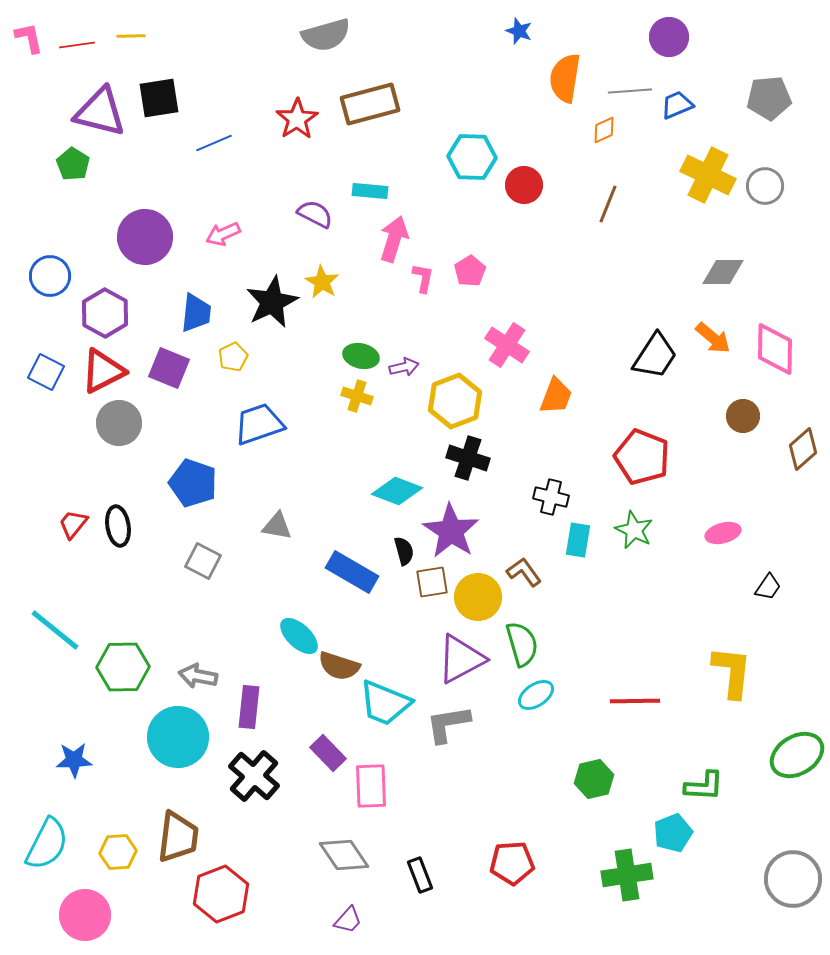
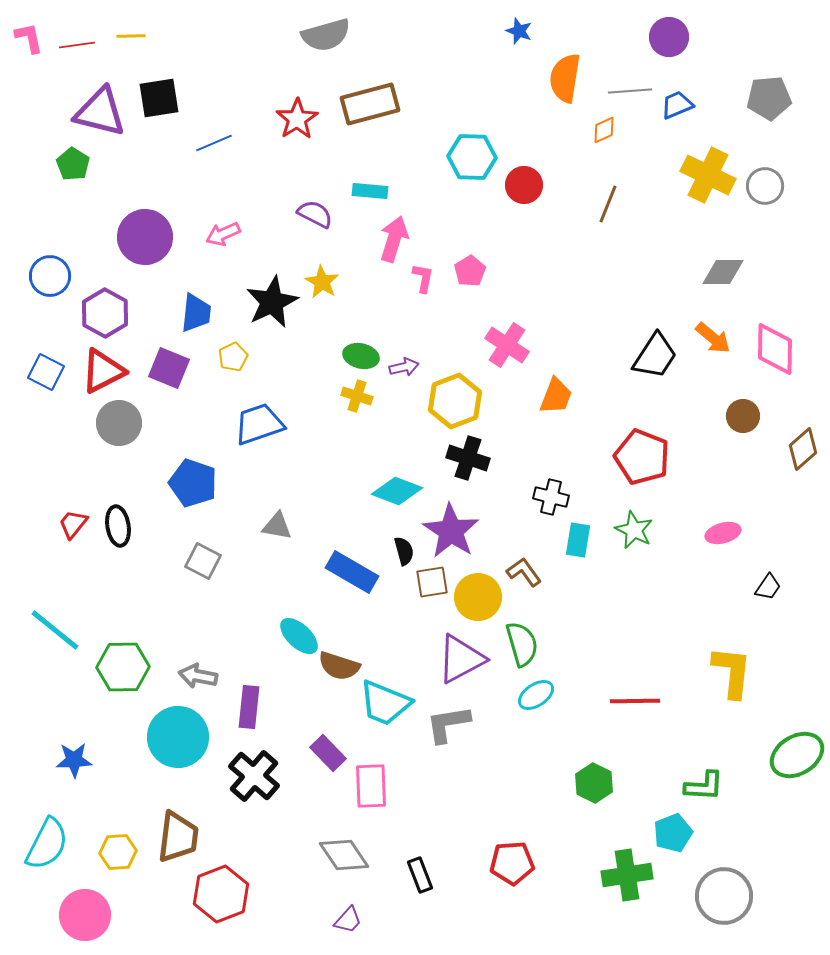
green hexagon at (594, 779): moved 4 px down; rotated 21 degrees counterclockwise
gray circle at (793, 879): moved 69 px left, 17 px down
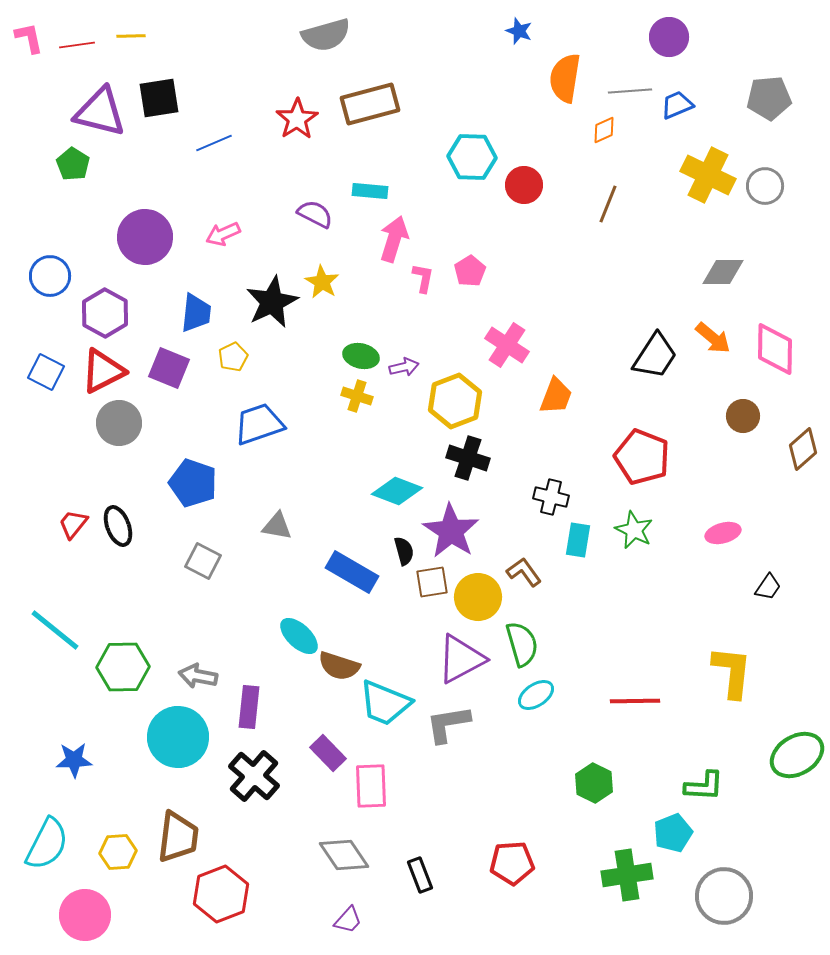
black ellipse at (118, 526): rotated 12 degrees counterclockwise
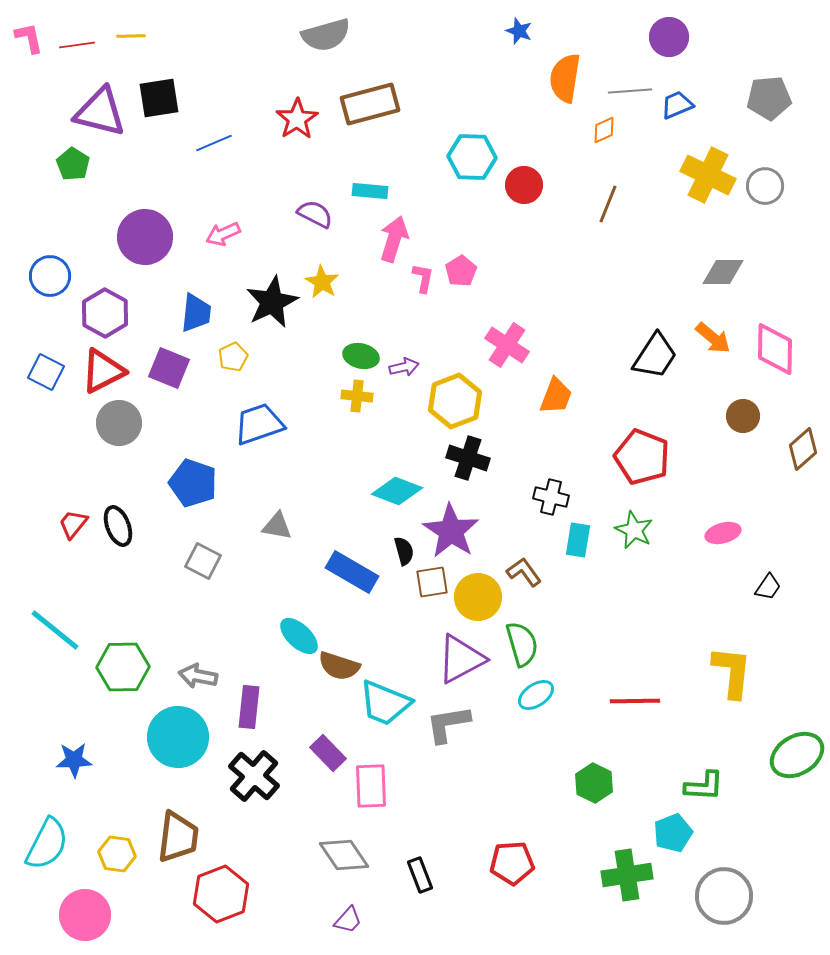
pink pentagon at (470, 271): moved 9 px left
yellow cross at (357, 396): rotated 12 degrees counterclockwise
yellow hexagon at (118, 852): moved 1 px left, 2 px down; rotated 12 degrees clockwise
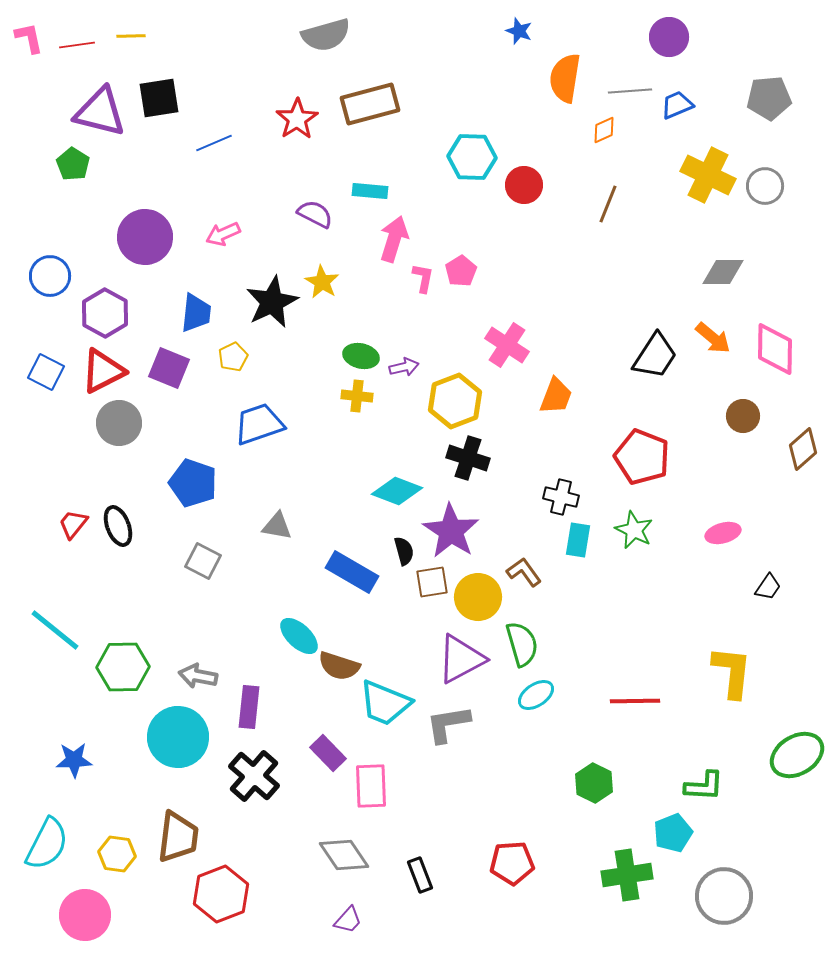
black cross at (551, 497): moved 10 px right
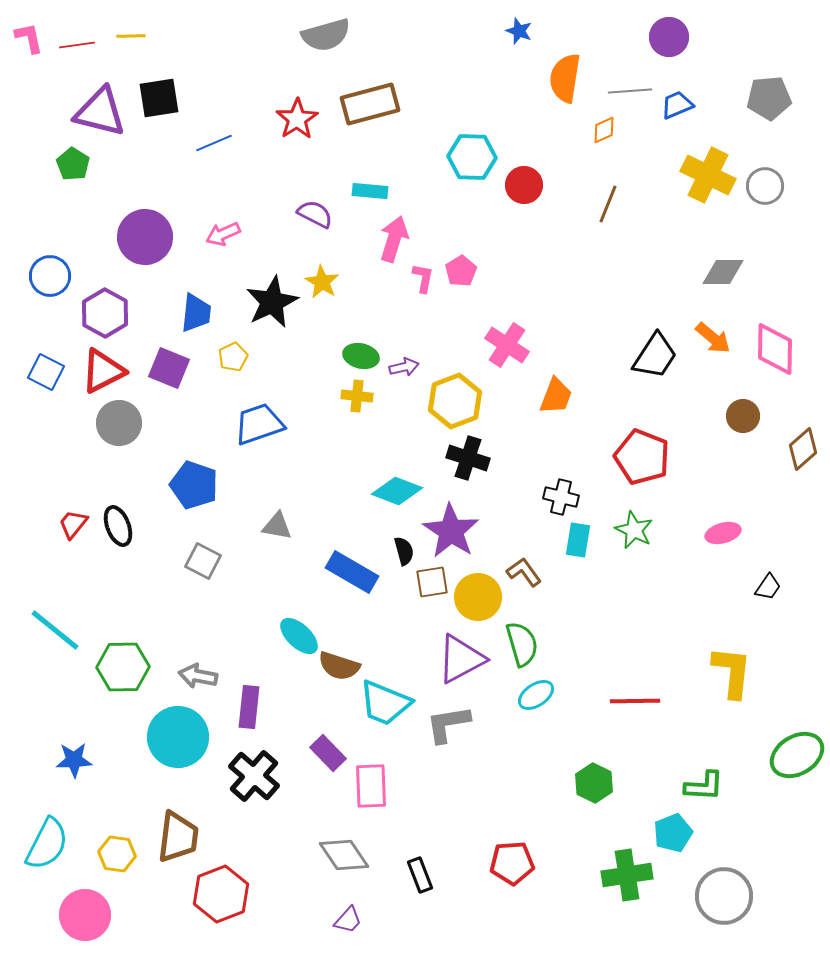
blue pentagon at (193, 483): moved 1 px right, 2 px down
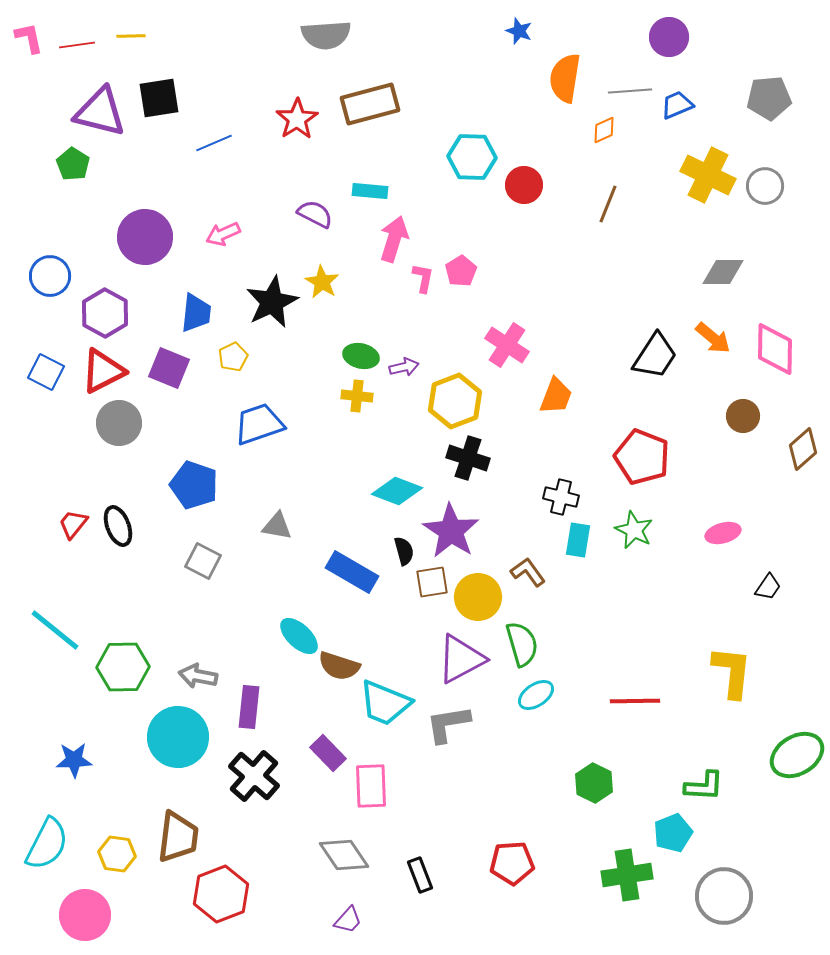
gray semicircle at (326, 35): rotated 12 degrees clockwise
brown L-shape at (524, 572): moved 4 px right
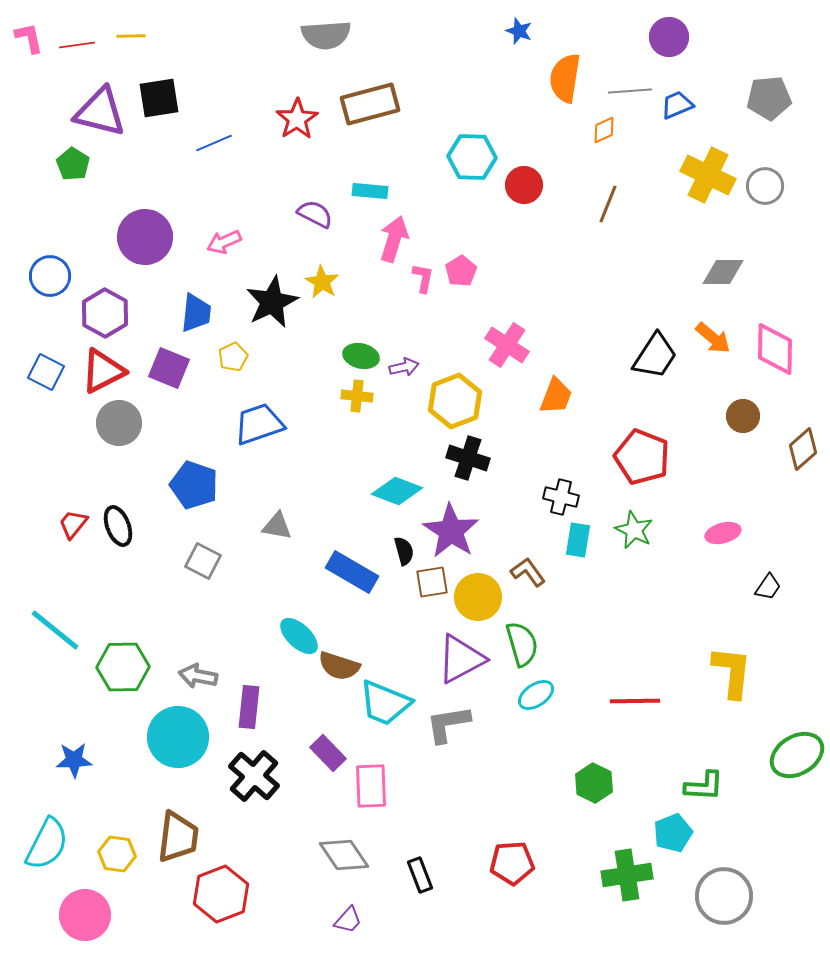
pink arrow at (223, 234): moved 1 px right, 8 px down
